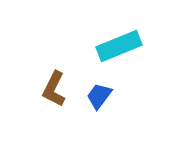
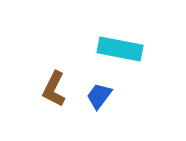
cyan rectangle: moved 1 px right, 3 px down; rotated 33 degrees clockwise
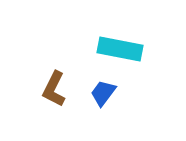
blue trapezoid: moved 4 px right, 3 px up
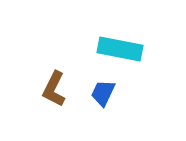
blue trapezoid: rotated 12 degrees counterclockwise
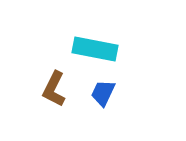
cyan rectangle: moved 25 px left
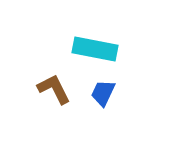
brown L-shape: rotated 126 degrees clockwise
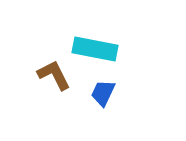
brown L-shape: moved 14 px up
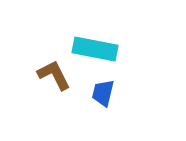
blue trapezoid: rotated 12 degrees counterclockwise
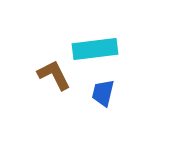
cyan rectangle: rotated 18 degrees counterclockwise
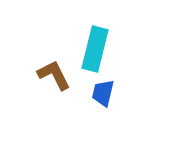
cyan rectangle: rotated 69 degrees counterclockwise
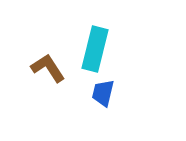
brown L-shape: moved 6 px left, 7 px up; rotated 6 degrees counterclockwise
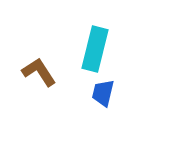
brown L-shape: moved 9 px left, 4 px down
